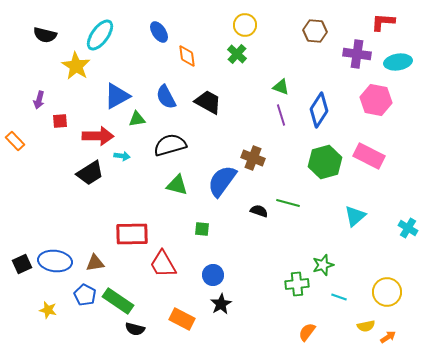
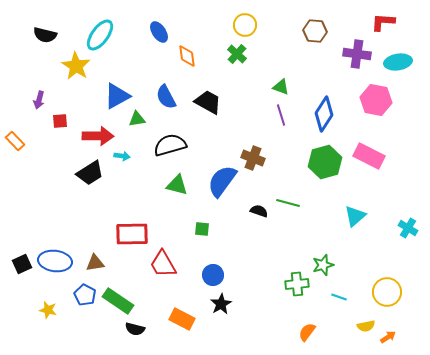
blue diamond at (319, 110): moved 5 px right, 4 px down
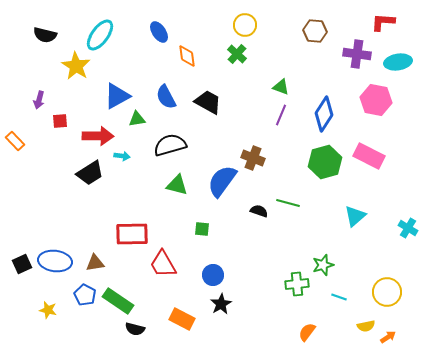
purple line at (281, 115): rotated 40 degrees clockwise
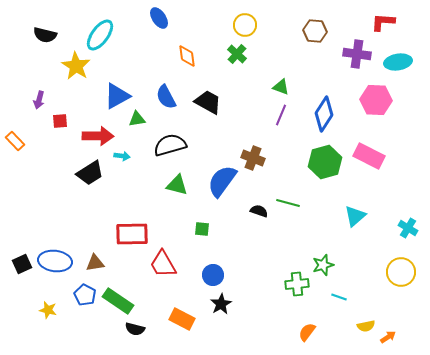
blue ellipse at (159, 32): moved 14 px up
pink hexagon at (376, 100): rotated 8 degrees counterclockwise
yellow circle at (387, 292): moved 14 px right, 20 px up
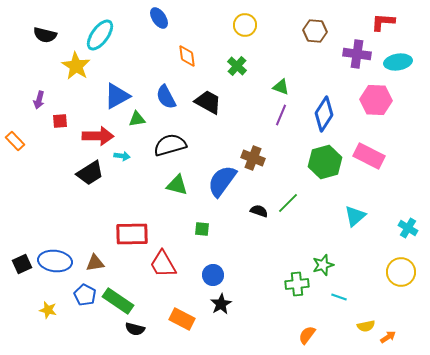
green cross at (237, 54): moved 12 px down
green line at (288, 203): rotated 60 degrees counterclockwise
orange semicircle at (307, 332): moved 3 px down
